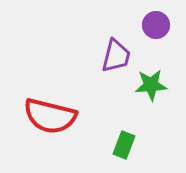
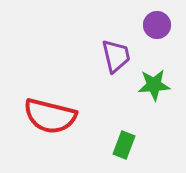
purple circle: moved 1 px right
purple trapezoid: rotated 27 degrees counterclockwise
green star: moved 3 px right
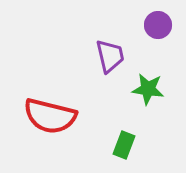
purple circle: moved 1 px right
purple trapezoid: moved 6 px left
green star: moved 6 px left, 4 px down; rotated 12 degrees clockwise
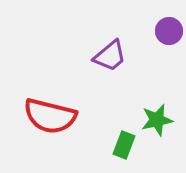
purple circle: moved 11 px right, 6 px down
purple trapezoid: rotated 63 degrees clockwise
green star: moved 9 px right, 31 px down; rotated 20 degrees counterclockwise
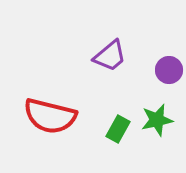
purple circle: moved 39 px down
green rectangle: moved 6 px left, 16 px up; rotated 8 degrees clockwise
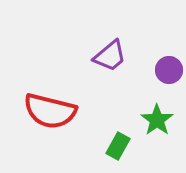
red semicircle: moved 5 px up
green star: rotated 24 degrees counterclockwise
green rectangle: moved 17 px down
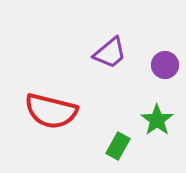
purple trapezoid: moved 3 px up
purple circle: moved 4 px left, 5 px up
red semicircle: moved 1 px right
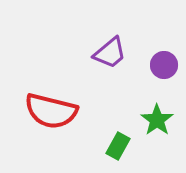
purple circle: moved 1 px left
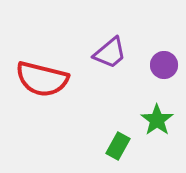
red semicircle: moved 9 px left, 32 px up
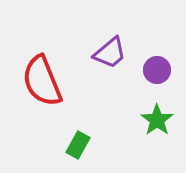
purple circle: moved 7 px left, 5 px down
red semicircle: moved 2 px down; rotated 54 degrees clockwise
green rectangle: moved 40 px left, 1 px up
